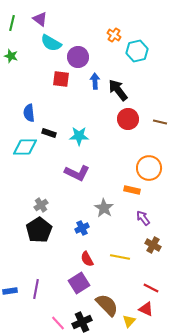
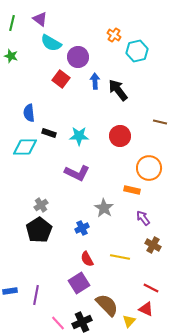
red square: rotated 30 degrees clockwise
red circle: moved 8 px left, 17 px down
purple line: moved 6 px down
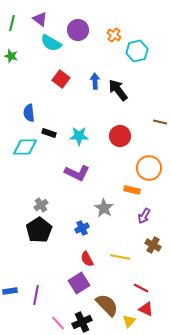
purple circle: moved 27 px up
purple arrow: moved 1 px right, 2 px up; rotated 112 degrees counterclockwise
red line: moved 10 px left
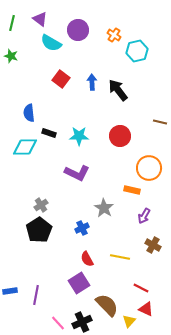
blue arrow: moved 3 px left, 1 px down
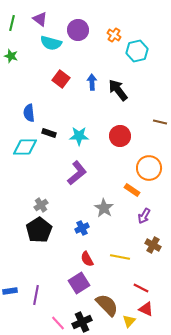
cyan semicircle: rotated 15 degrees counterclockwise
purple L-shape: rotated 65 degrees counterclockwise
orange rectangle: rotated 21 degrees clockwise
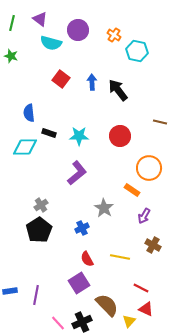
cyan hexagon: rotated 25 degrees clockwise
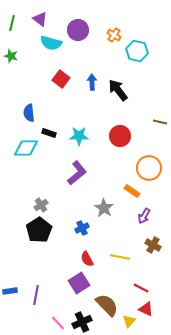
cyan diamond: moved 1 px right, 1 px down
orange rectangle: moved 1 px down
